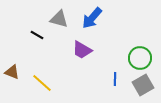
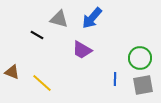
gray square: rotated 20 degrees clockwise
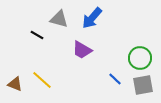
brown triangle: moved 3 px right, 12 px down
blue line: rotated 48 degrees counterclockwise
yellow line: moved 3 px up
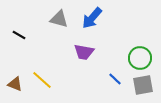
black line: moved 18 px left
purple trapezoid: moved 2 px right, 2 px down; rotated 20 degrees counterclockwise
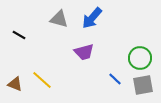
purple trapezoid: rotated 25 degrees counterclockwise
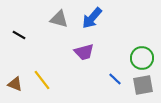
green circle: moved 2 px right
yellow line: rotated 10 degrees clockwise
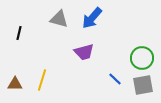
black line: moved 2 px up; rotated 72 degrees clockwise
yellow line: rotated 55 degrees clockwise
brown triangle: rotated 21 degrees counterclockwise
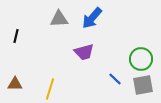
gray triangle: rotated 18 degrees counterclockwise
black line: moved 3 px left, 3 px down
green circle: moved 1 px left, 1 px down
yellow line: moved 8 px right, 9 px down
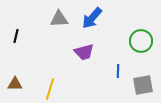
green circle: moved 18 px up
blue line: moved 3 px right, 8 px up; rotated 48 degrees clockwise
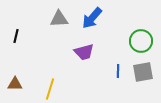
gray square: moved 13 px up
